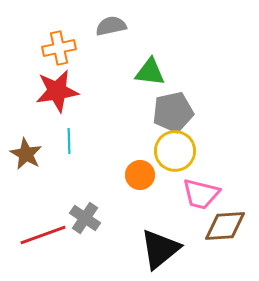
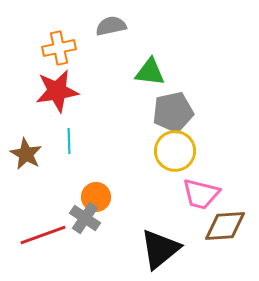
orange circle: moved 44 px left, 22 px down
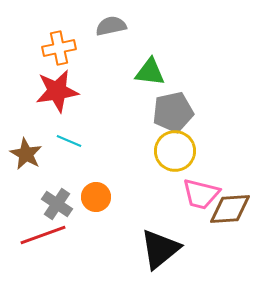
cyan line: rotated 65 degrees counterclockwise
gray cross: moved 28 px left, 14 px up
brown diamond: moved 5 px right, 17 px up
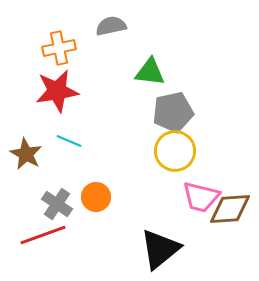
pink trapezoid: moved 3 px down
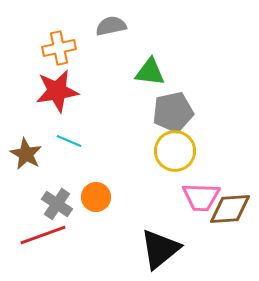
pink trapezoid: rotated 12 degrees counterclockwise
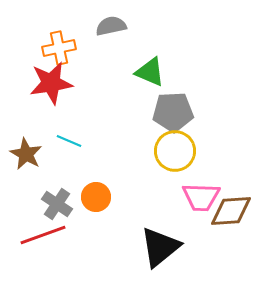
green triangle: rotated 16 degrees clockwise
red star: moved 6 px left, 8 px up
gray pentagon: rotated 9 degrees clockwise
brown diamond: moved 1 px right, 2 px down
black triangle: moved 2 px up
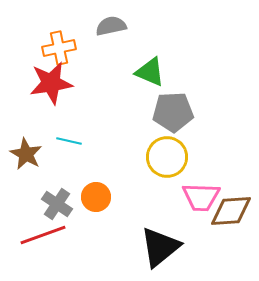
cyan line: rotated 10 degrees counterclockwise
yellow circle: moved 8 px left, 6 px down
